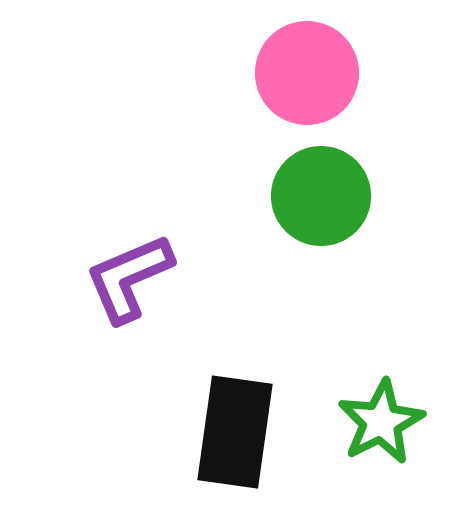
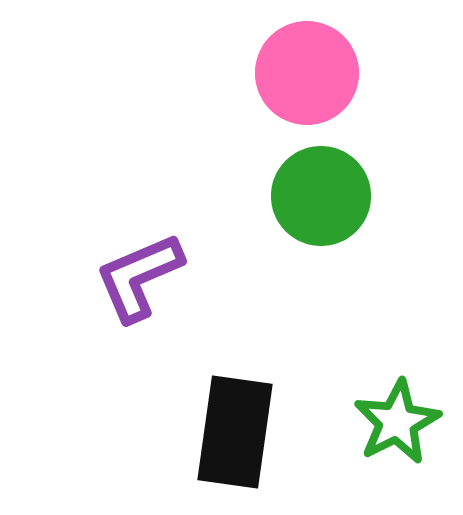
purple L-shape: moved 10 px right, 1 px up
green star: moved 16 px right
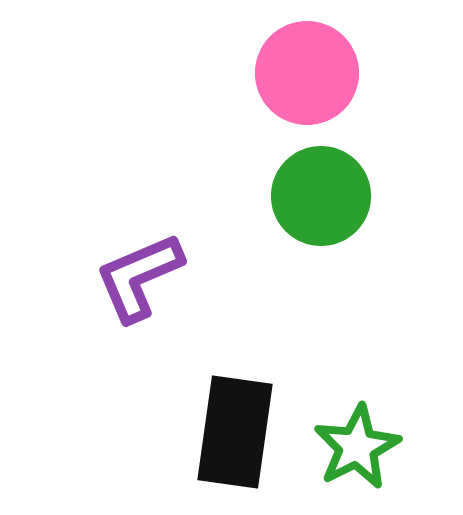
green star: moved 40 px left, 25 px down
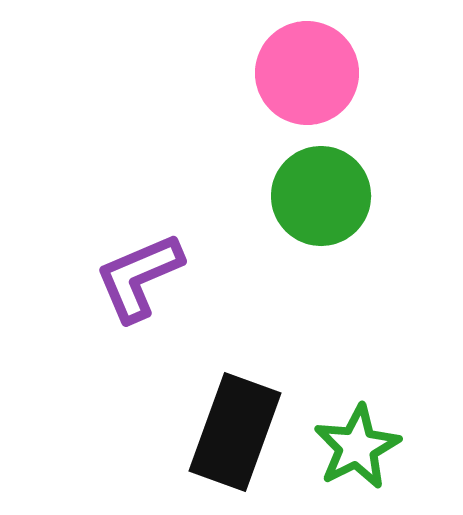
black rectangle: rotated 12 degrees clockwise
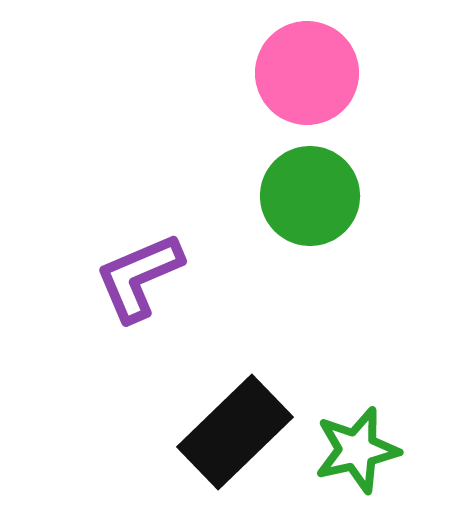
green circle: moved 11 px left
black rectangle: rotated 26 degrees clockwise
green star: moved 3 px down; rotated 14 degrees clockwise
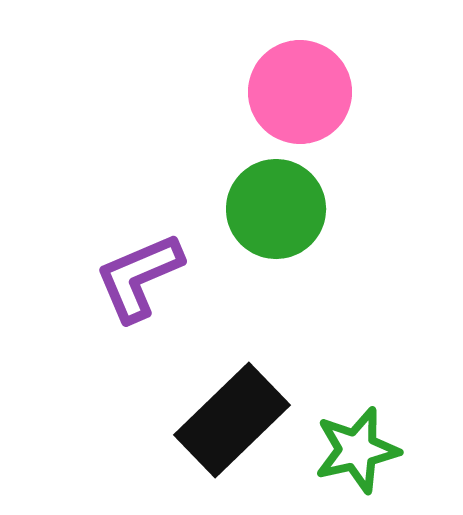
pink circle: moved 7 px left, 19 px down
green circle: moved 34 px left, 13 px down
black rectangle: moved 3 px left, 12 px up
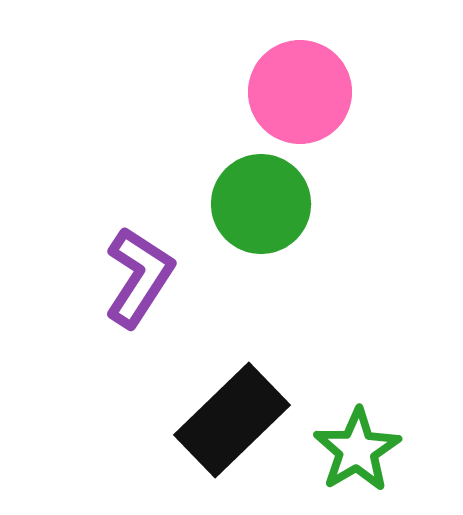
green circle: moved 15 px left, 5 px up
purple L-shape: rotated 146 degrees clockwise
green star: rotated 18 degrees counterclockwise
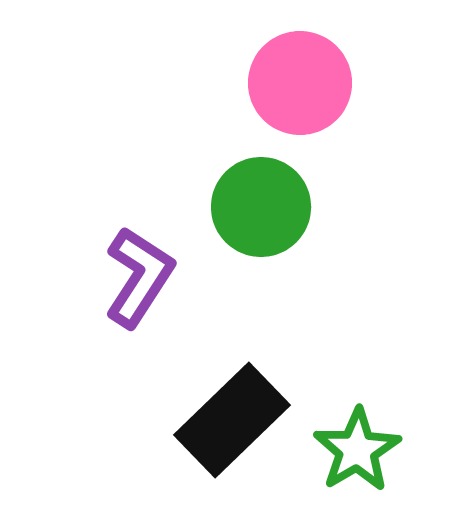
pink circle: moved 9 px up
green circle: moved 3 px down
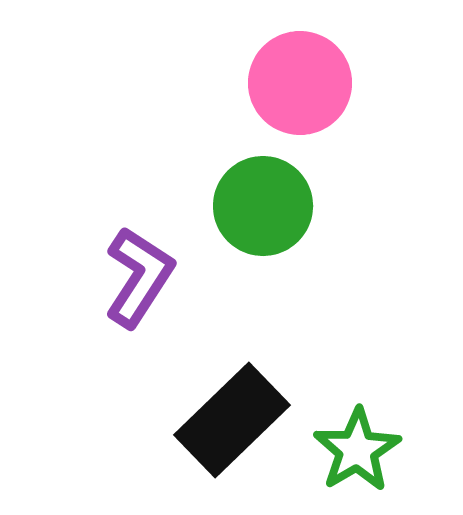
green circle: moved 2 px right, 1 px up
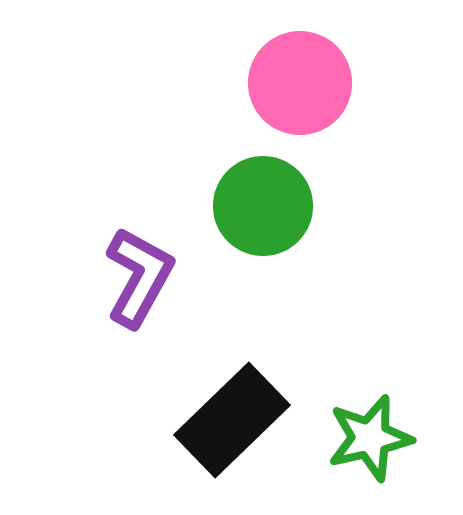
purple L-shape: rotated 4 degrees counterclockwise
green star: moved 13 px right, 12 px up; rotated 18 degrees clockwise
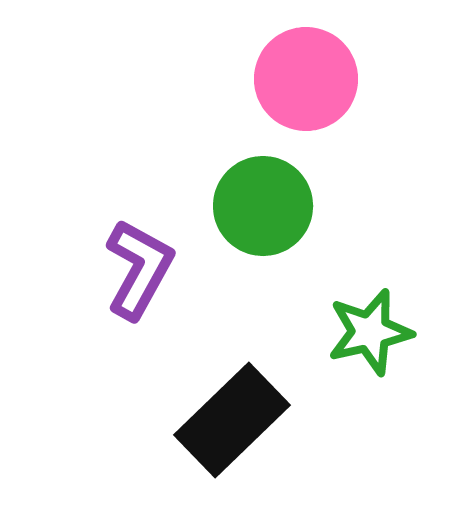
pink circle: moved 6 px right, 4 px up
purple L-shape: moved 8 px up
green star: moved 106 px up
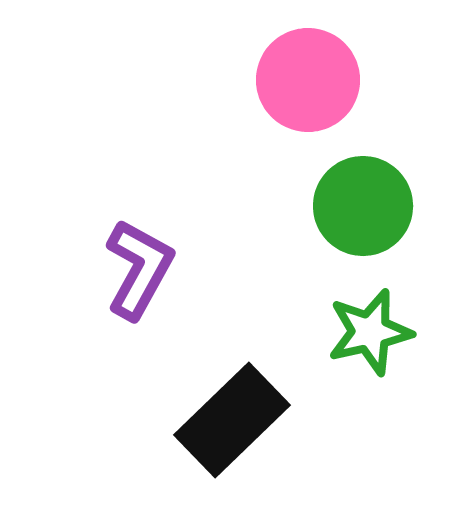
pink circle: moved 2 px right, 1 px down
green circle: moved 100 px right
